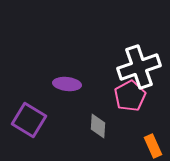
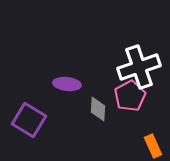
gray diamond: moved 17 px up
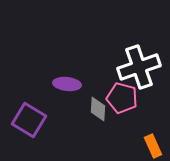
pink pentagon: moved 8 px left, 2 px down; rotated 28 degrees counterclockwise
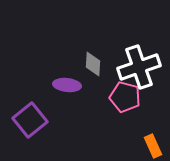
purple ellipse: moved 1 px down
pink pentagon: moved 3 px right, 1 px up
gray diamond: moved 5 px left, 45 px up
purple square: moved 1 px right; rotated 20 degrees clockwise
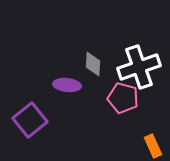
pink pentagon: moved 2 px left, 1 px down
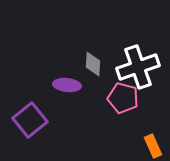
white cross: moved 1 px left
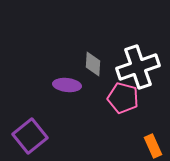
purple square: moved 16 px down
